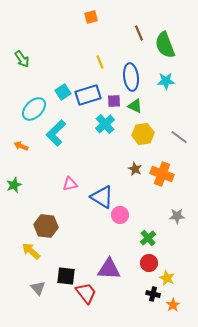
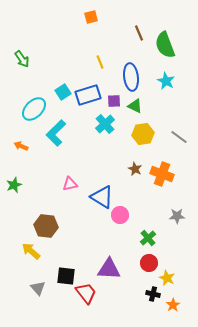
cyan star: rotated 30 degrees clockwise
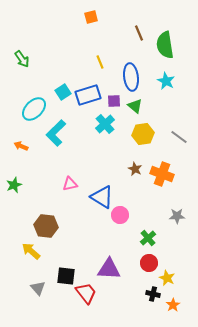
green semicircle: rotated 12 degrees clockwise
green triangle: rotated 14 degrees clockwise
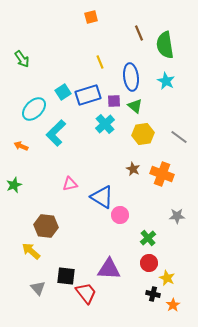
brown star: moved 2 px left
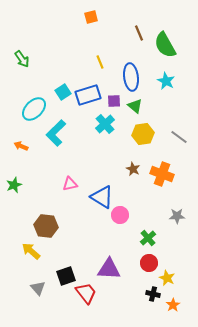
green semicircle: rotated 20 degrees counterclockwise
black square: rotated 24 degrees counterclockwise
